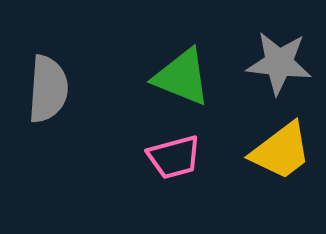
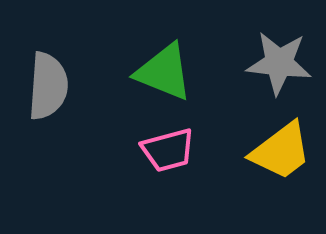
green triangle: moved 18 px left, 5 px up
gray semicircle: moved 3 px up
pink trapezoid: moved 6 px left, 7 px up
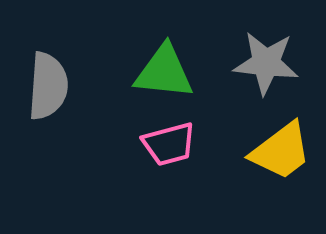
gray star: moved 13 px left
green triangle: rotated 16 degrees counterclockwise
pink trapezoid: moved 1 px right, 6 px up
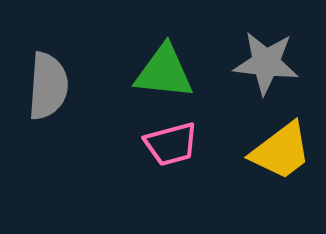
pink trapezoid: moved 2 px right
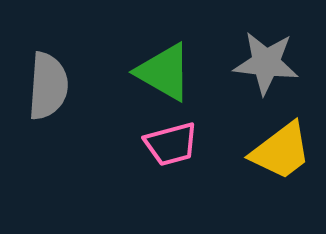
green triangle: rotated 24 degrees clockwise
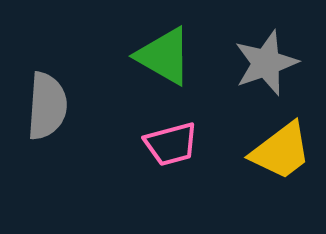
gray star: rotated 26 degrees counterclockwise
green triangle: moved 16 px up
gray semicircle: moved 1 px left, 20 px down
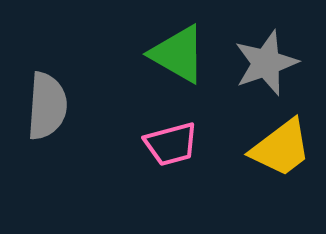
green triangle: moved 14 px right, 2 px up
yellow trapezoid: moved 3 px up
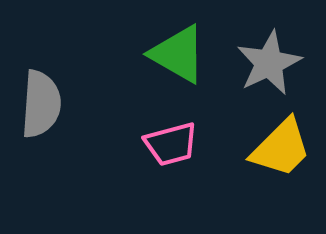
gray star: moved 3 px right; rotated 6 degrees counterclockwise
gray semicircle: moved 6 px left, 2 px up
yellow trapezoid: rotated 8 degrees counterclockwise
